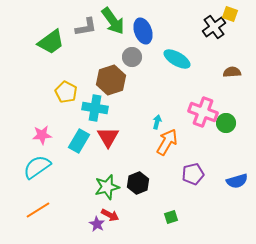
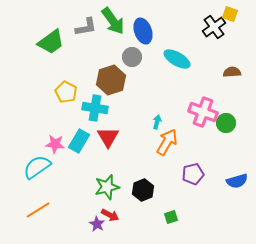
pink star: moved 13 px right, 9 px down; rotated 12 degrees clockwise
black hexagon: moved 5 px right, 7 px down
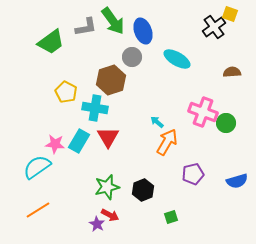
cyan arrow: rotated 64 degrees counterclockwise
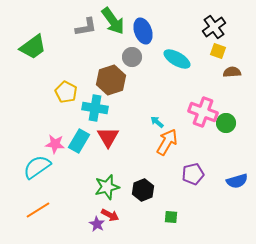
yellow square: moved 12 px left, 37 px down
green trapezoid: moved 18 px left, 5 px down
green square: rotated 24 degrees clockwise
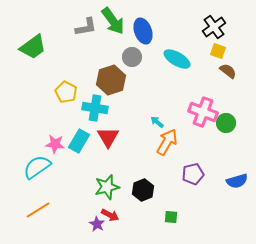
brown semicircle: moved 4 px left, 1 px up; rotated 42 degrees clockwise
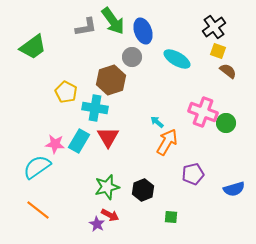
blue semicircle: moved 3 px left, 8 px down
orange line: rotated 70 degrees clockwise
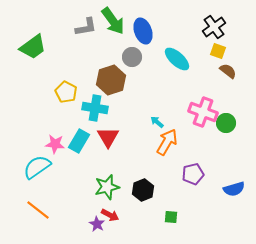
cyan ellipse: rotated 12 degrees clockwise
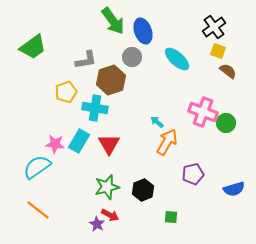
gray L-shape: moved 33 px down
yellow pentagon: rotated 25 degrees clockwise
red triangle: moved 1 px right, 7 px down
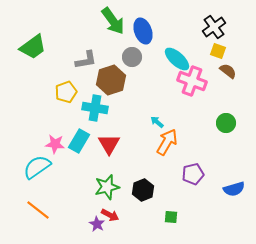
pink cross: moved 11 px left, 31 px up
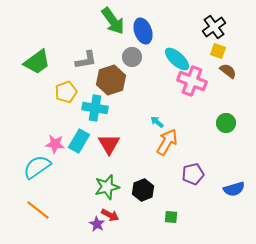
green trapezoid: moved 4 px right, 15 px down
